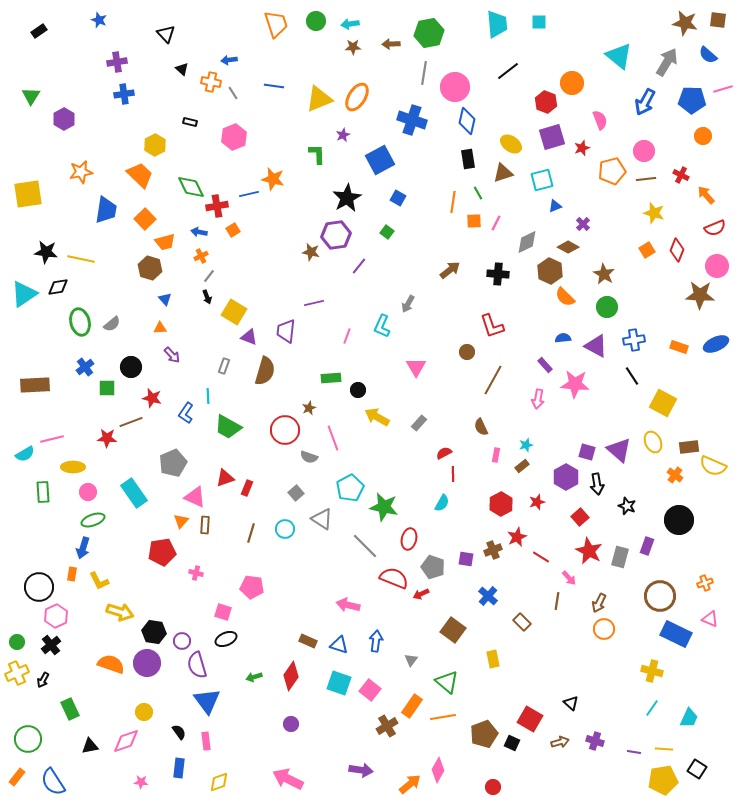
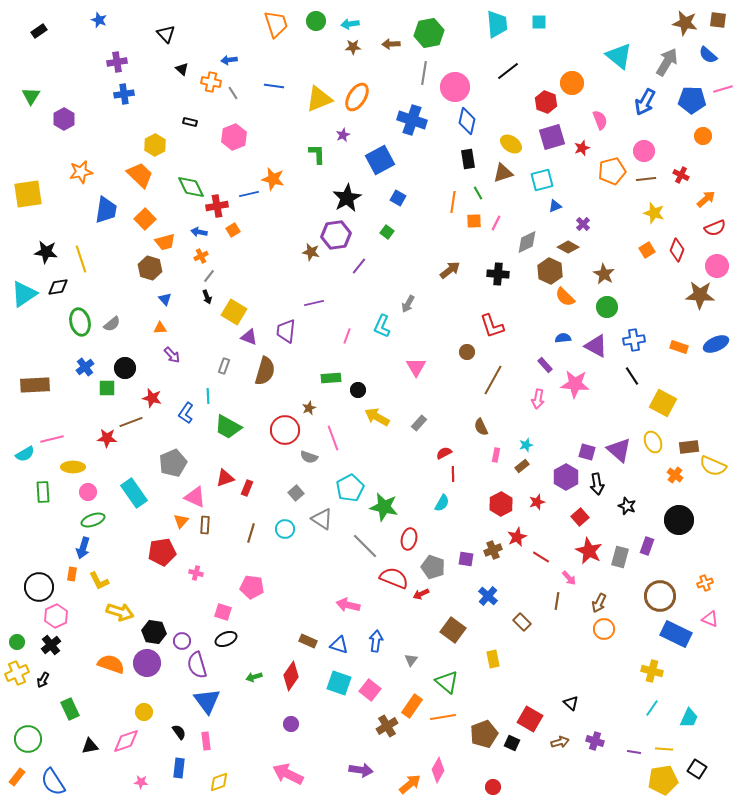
orange arrow at (706, 195): moved 4 px down; rotated 90 degrees clockwise
yellow line at (81, 259): rotated 60 degrees clockwise
black circle at (131, 367): moved 6 px left, 1 px down
pink arrow at (288, 779): moved 5 px up
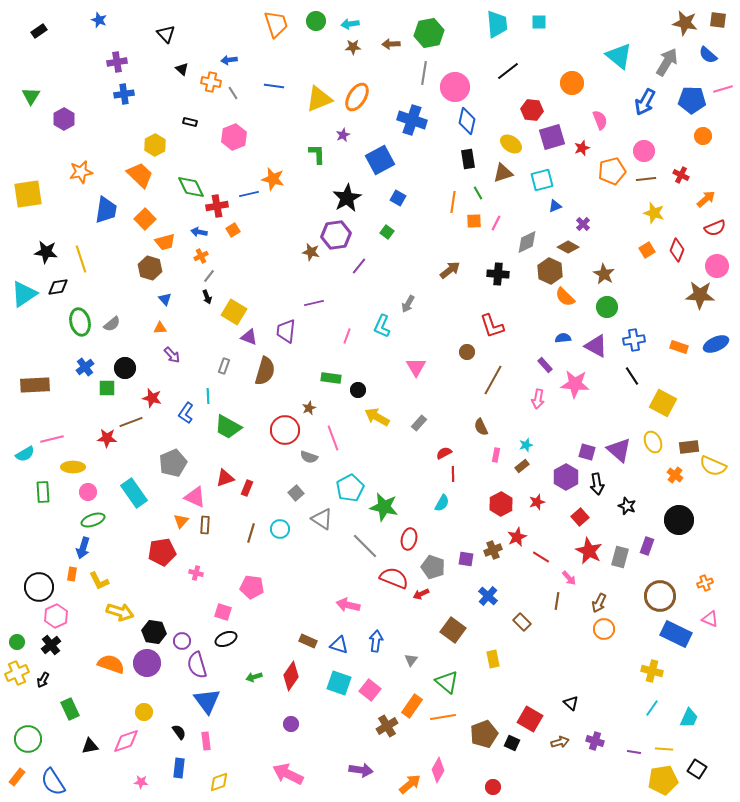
red hexagon at (546, 102): moved 14 px left, 8 px down; rotated 15 degrees counterclockwise
green rectangle at (331, 378): rotated 12 degrees clockwise
cyan circle at (285, 529): moved 5 px left
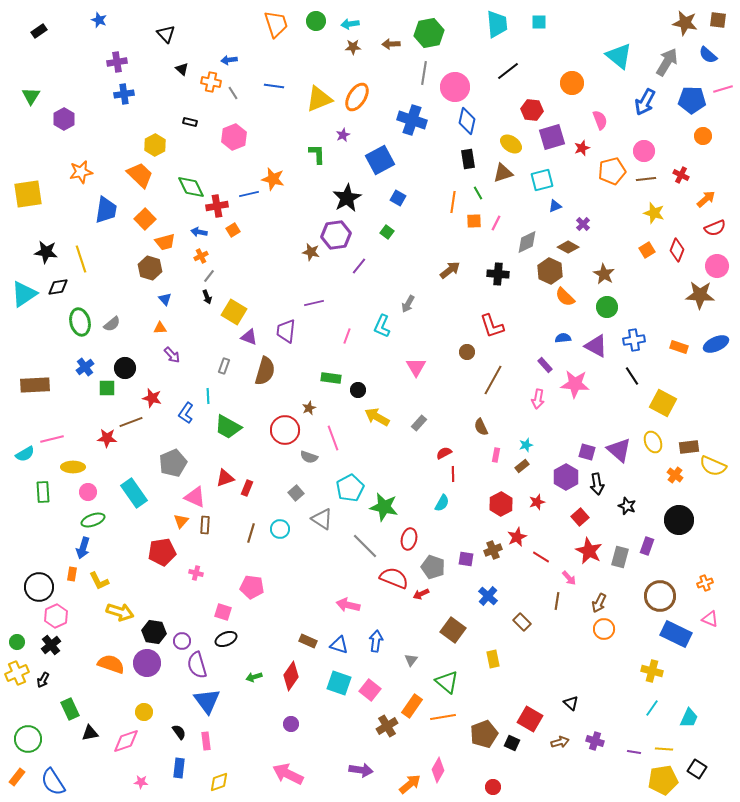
black triangle at (90, 746): moved 13 px up
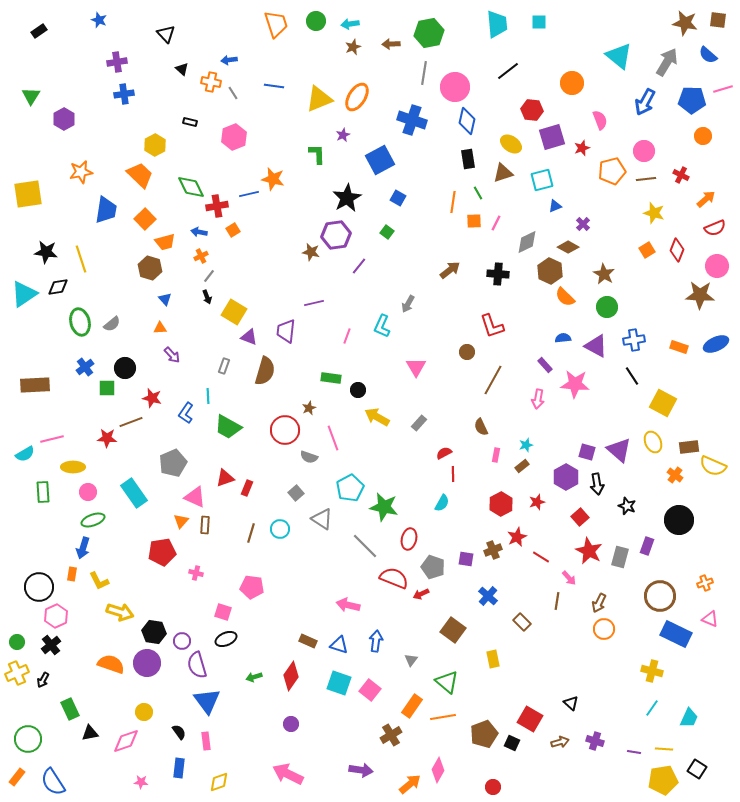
brown star at (353, 47): rotated 21 degrees counterclockwise
brown cross at (387, 726): moved 4 px right, 9 px down
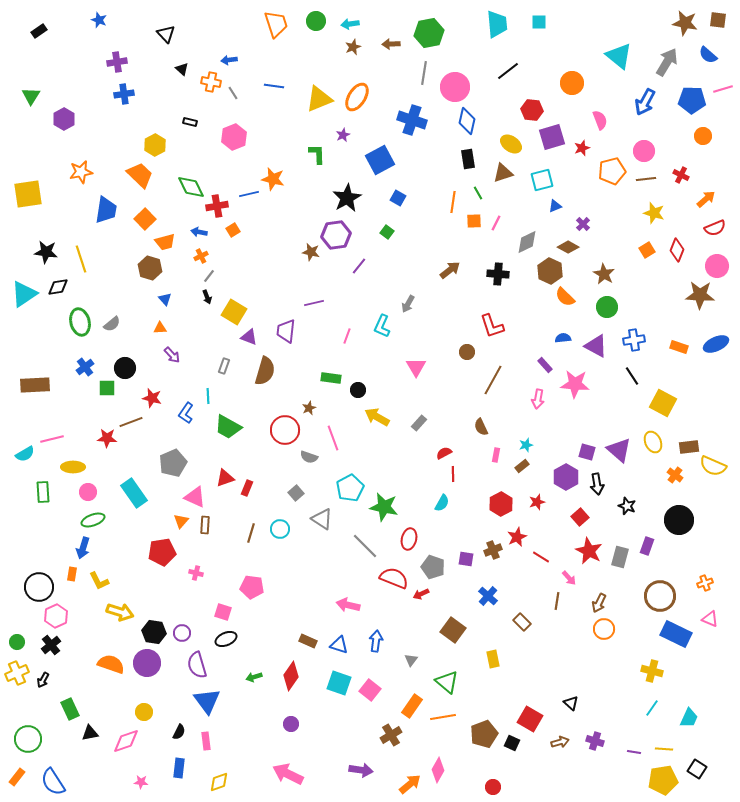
purple circle at (182, 641): moved 8 px up
black semicircle at (179, 732): rotated 63 degrees clockwise
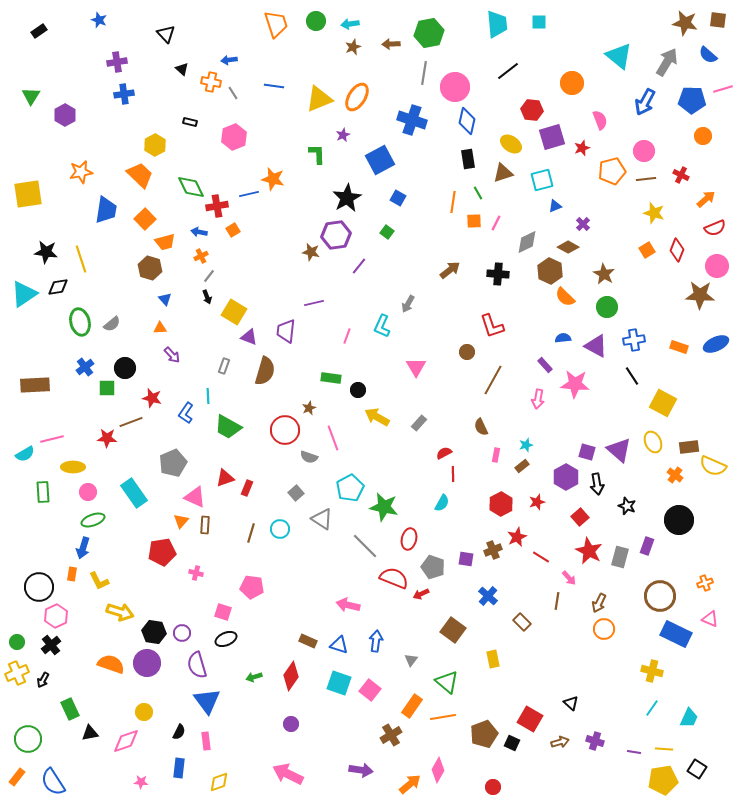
purple hexagon at (64, 119): moved 1 px right, 4 px up
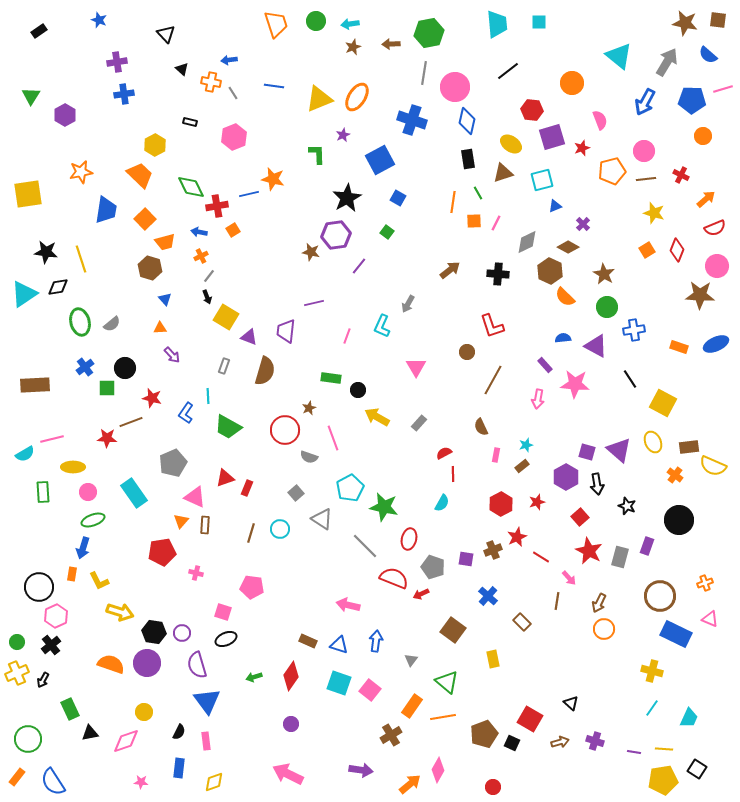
yellow square at (234, 312): moved 8 px left, 5 px down
blue cross at (634, 340): moved 10 px up
black line at (632, 376): moved 2 px left, 3 px down
yellow diamond at (219, 782): moved 5 px left
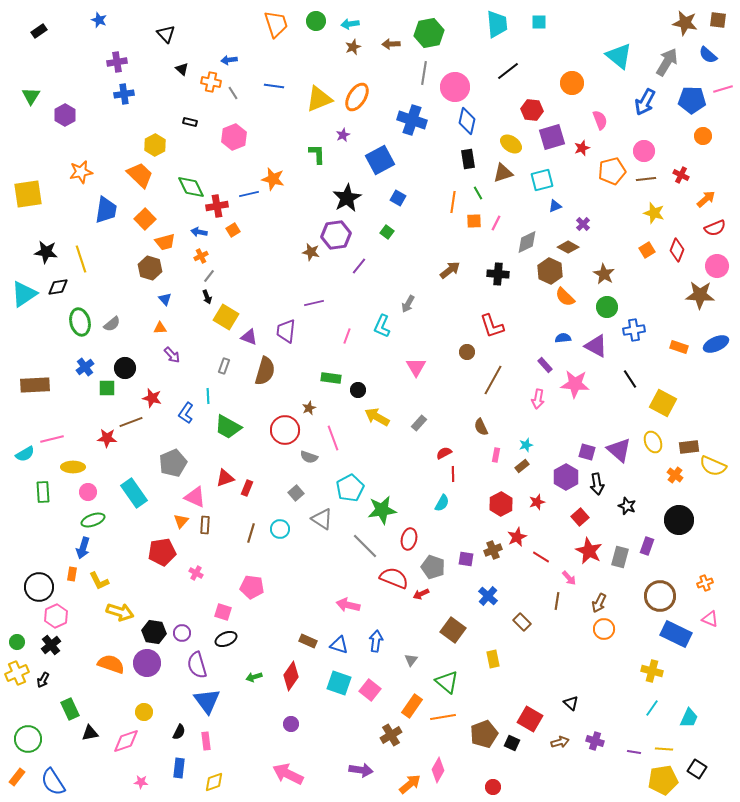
green star at (384, 507): moved 2 px left, 3 px down; rotated 20 degrees counterclockwise
pink cross at (196, 573): rotated 16 degrees clockwise
